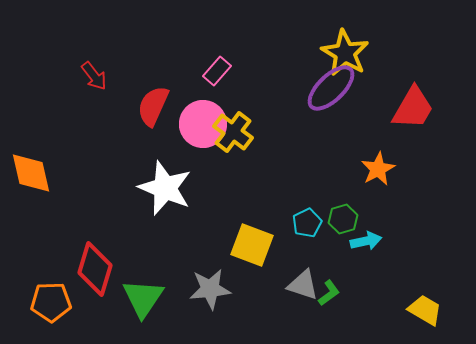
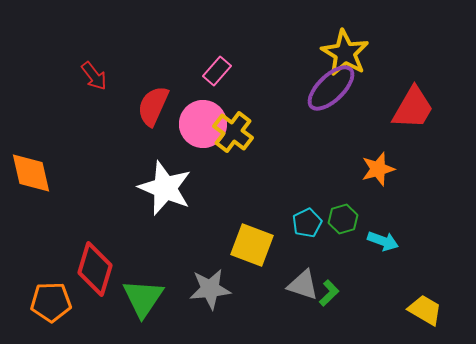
orange star: rotated 12 degrees clockwise
cyan arrow: moved 17 px right; rotated 32 degrees clockwise
green L-shape: rotated 8 degrees counterclockwise
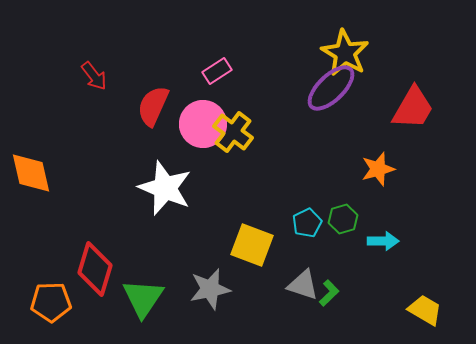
pink rectangle: rotated 16 degrees clockwise
cyan arrow: rotated 20 degrees counterclockwise
gray star: rotated 6 degrees counterclockwise
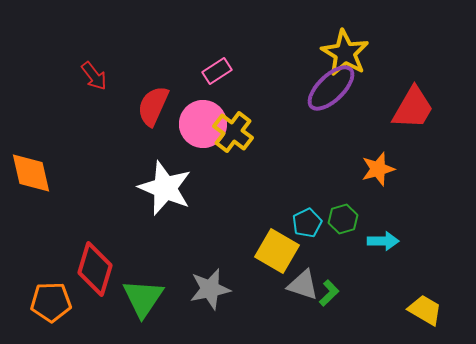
yellow square: moved 25 px right, 6 px down; rotated 9 degrees clockwise
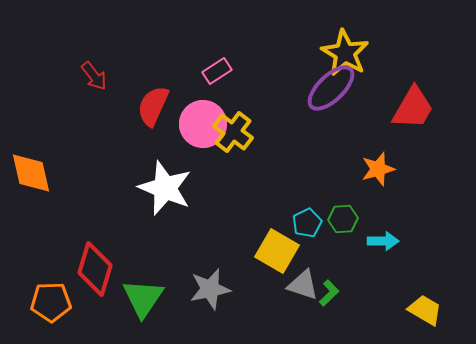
green hexagon: rotated 12 degrees clockwise
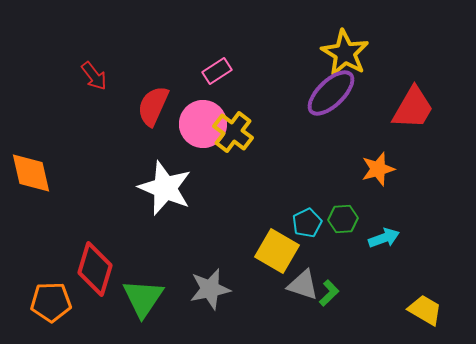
purple ellipse: moved 5 px down
cyan arrow: moved 1 px right, 3 px up; rotated 20 degrees counterclockwise
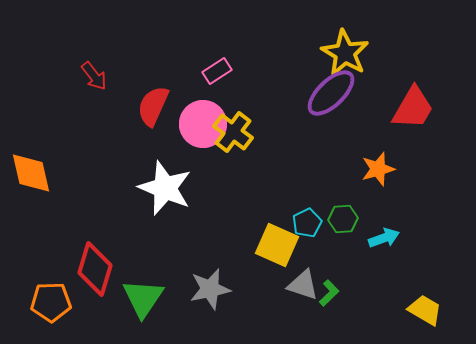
yellow square: moved 6 px up; rotated 6 degrees counterclockwise
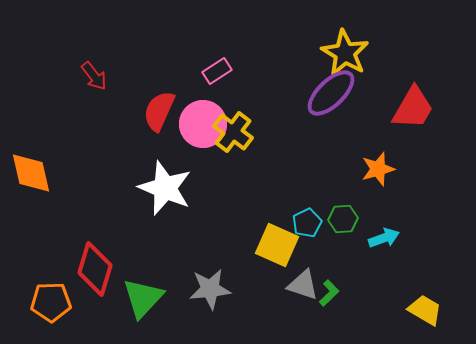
red semicircle: moved 6 px right, 5 px down
gray star: rotated 6 degrees clockwise
green triangle: rotated 9 degrees clockwise
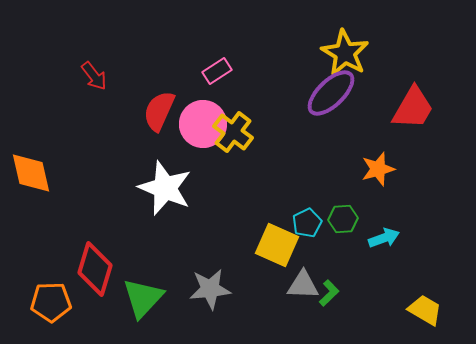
gray triangle: rotated 16 degrees counterclockwise
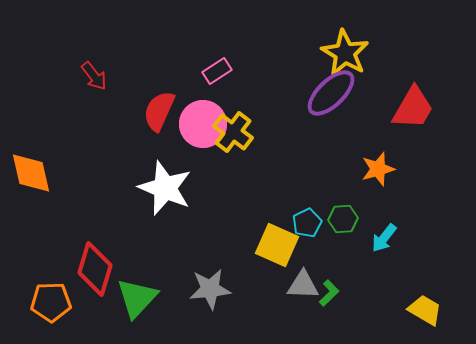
cyan arrow: rotated 148 degrees clockwise
green triangle: moved 6 px left
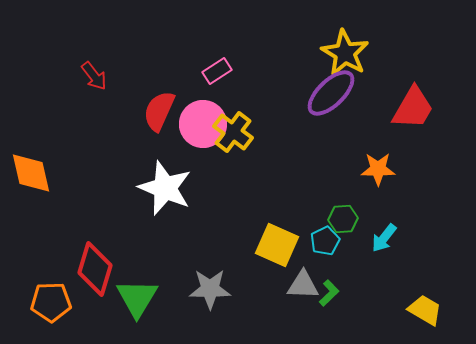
orange star: rotated 16 degrees clockwise
cyan pentagon: moved 18 px right, 18 px down
gray star: rotated 6 degrees clockwise
green triangle: rotated 12 degrees counterclockwise
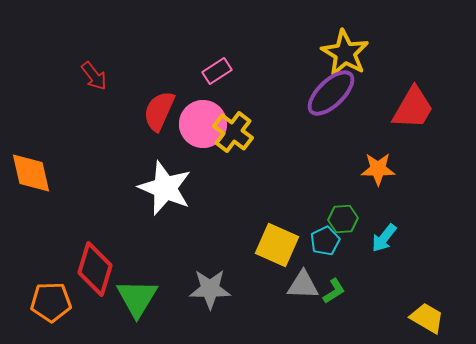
green L-shape: moved 5 px right, 2 px up; rotated 12 degrees clockwise
yellow trapezoid: moved 2 px right, 8 px down
